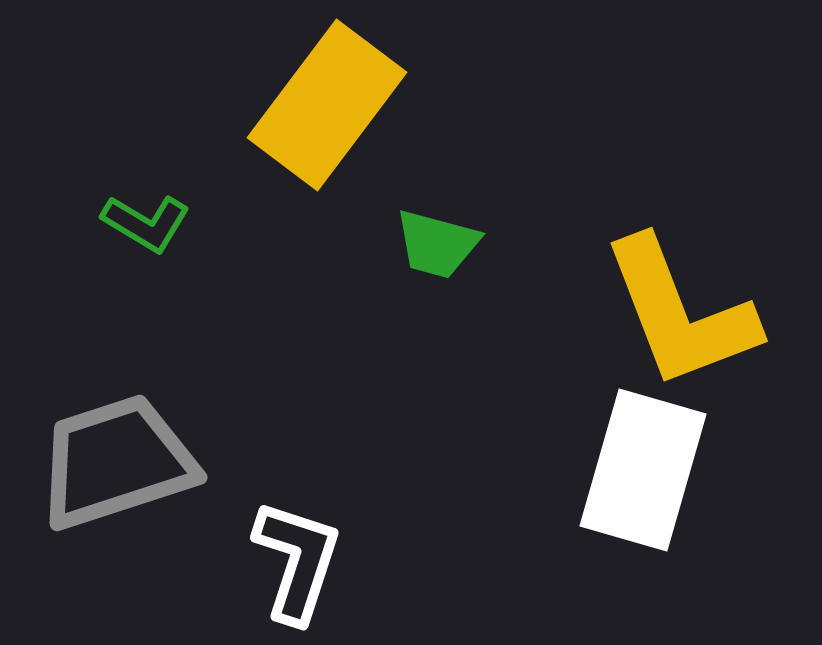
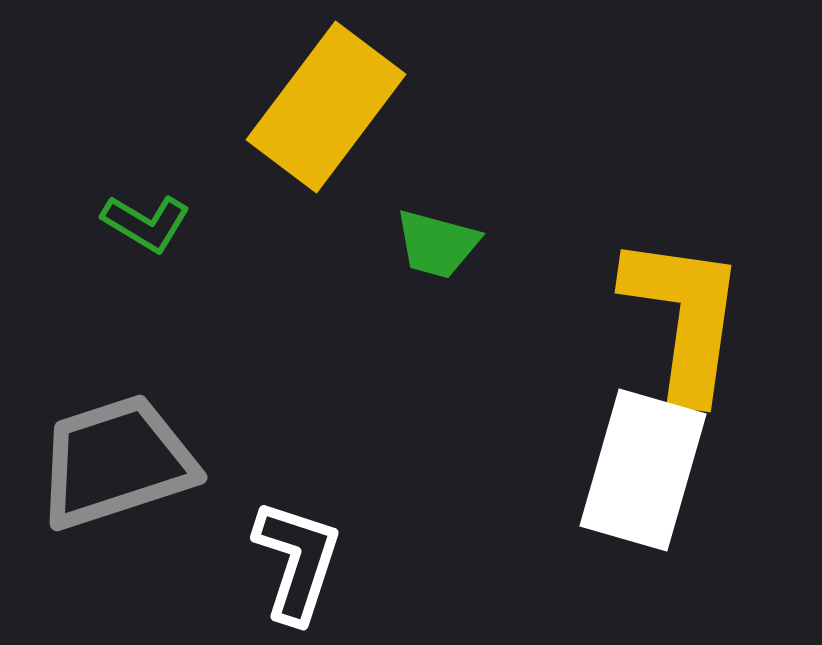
yellow rectangle: moved 1 px left, 2 px down
yellow L-shape: moved 4 px right, 4 px down; rotated 151 degrees counterclockwise
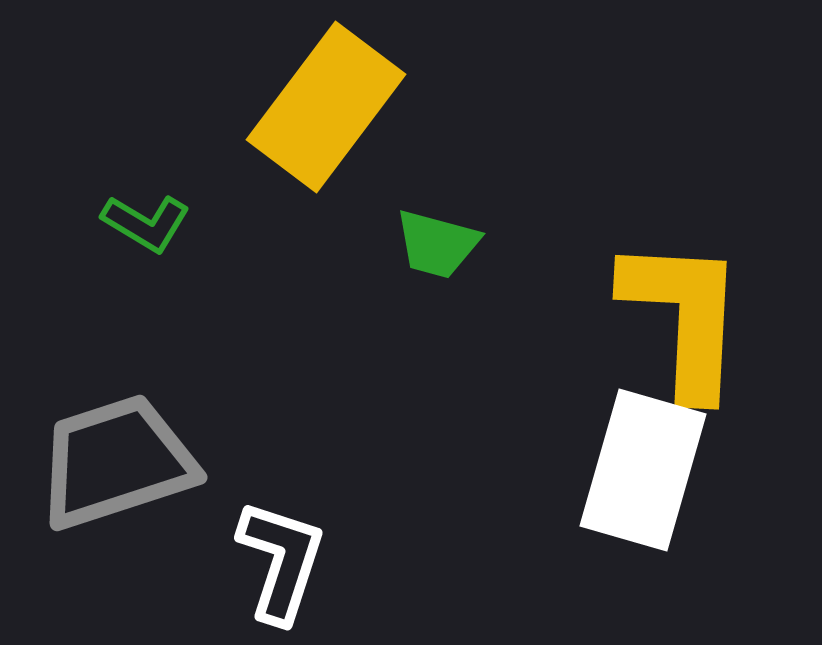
yellow L-shape: rotated 5 degrees counterclockwise
white L-shape: moved 16 px left
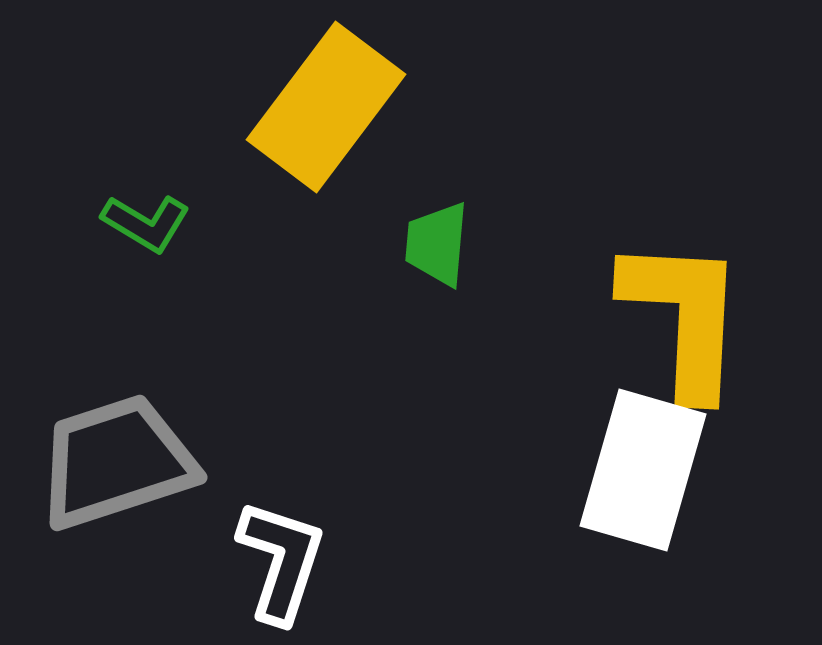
green trapezoid: rotated 80 degrees clockwise
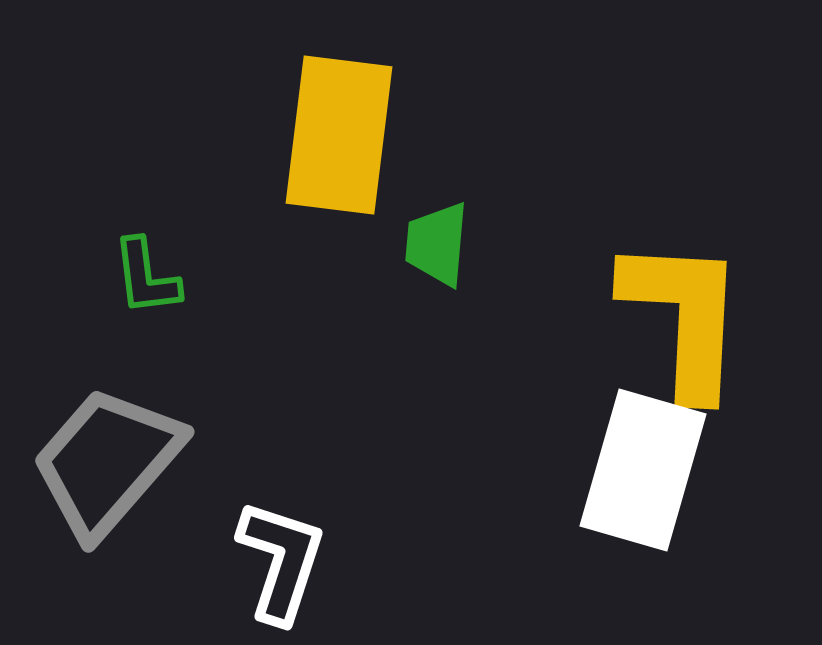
yellow rectangle: moved 13 px right, 28 px down; rotated 30 degrees counterclockwise
green L-shape: moved 54 px down; rotated 52 degrees clockwise
gray trapezoid: moved 9 px left; rotated 31 degrees counterclockwise
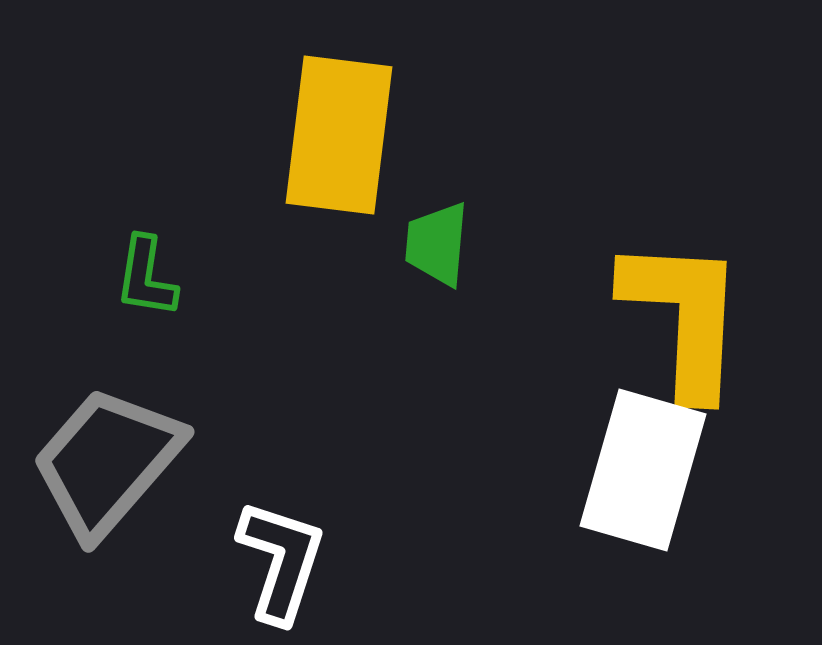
green L-shape: rotated 16 degrees clockwise
